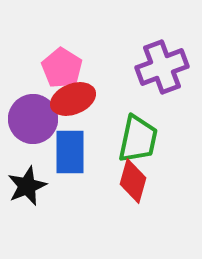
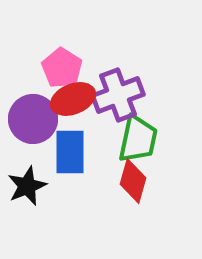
purple cross: moved 44 px left, 28 px down
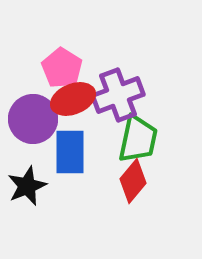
red diamond: rotated 24 degrees clockwise
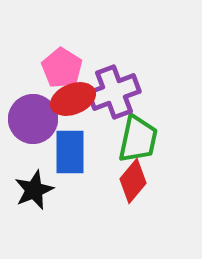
purple cross: moved 4 px left, 3 px up
black star: moved 7 px right, 4 px down
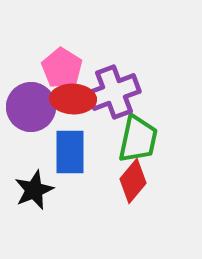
red ellipse: rotated 24 degrees clockwise
purple circle: moved 2 px left, 12 px up
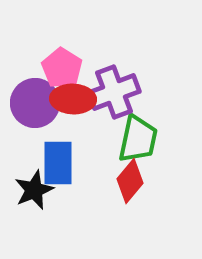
purple circle: moved 4 px right, 4 px up
blue rectangle: moved 12 px left, 11 px down
red diamond: moved 3 px left
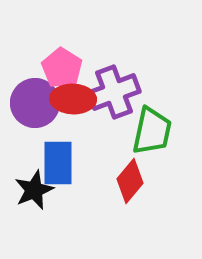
green trapezoid: moved 14 px right, 8 px up
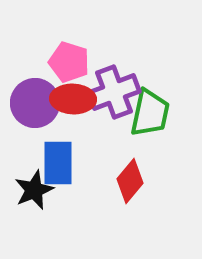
pink pentagon: moved 7 px right, 6 px up; rotated 15 degrees counterclockwise
green trapezoid: moved 2 px left, 18 px up
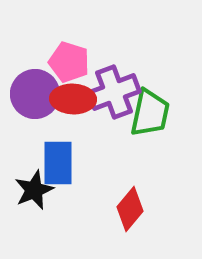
purple circle: moved 9 px up
red diamond: moved 28 px down
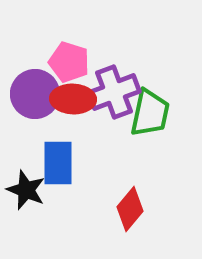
black star: moved 8 px left; rotated 27 degrees counterclockwise
